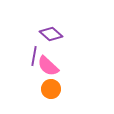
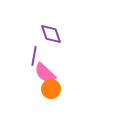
purple diamond: rotated 30 degrees clockwise
pink semicircle: moved 3 px left, 7 px down
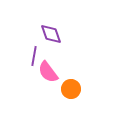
pink semicircle: moved 3 px right, 1 px up; rotated 10 degrees clockwise
orange circle: moved 20 px right
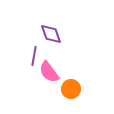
pink semicircle: moved 1 px right
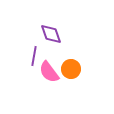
orange circle: moved 20 px up
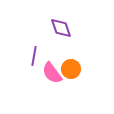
purple diamond: moved 10 px right, 6 px up
pink semicircle: moved 3 px right, 1 px down
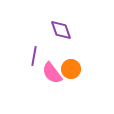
purple diamond: moved 2 px down
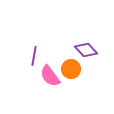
purple diamond: moved 25 px right, 20 px down; rotated 25 degrees counterclockwise
pink semicircle: moved 2 px left, 3 px down
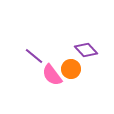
purple line: rotated 60 degrees counterclockwise
pink semicircle: moved 2 px right, 1 px up
